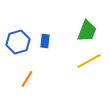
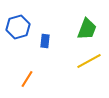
green trapezoid: moved 2 px up
blue hexagon: moved 15 px up
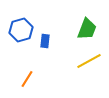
blue hexagon: moved 3 px right, 3 px down
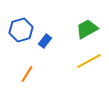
green trapezoid: rotated 140 degrees counterclockwise
blue rectangle: rotated 32 degrees clockwise
orange line: moved 5 px up
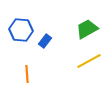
blue hexagon: rotated 20 degrees clockwise
orange line: rotated 36 degrees counterclockwise
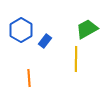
blue hexagon: rotated 25 degrees clockwise
yellow line: moved 13 px left, 2 px up; rotated 60 degrees counterclockwise
orange line: moved 2 px right, 4 px down
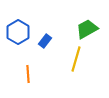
blue hexagon: moved 3 px left, 2 px down
yellow line: rotated 15 degrees clockwise
orange line: moved 1 px left, 4 px up
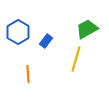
blue rectangle: moved 1 px right
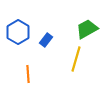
blue rectangle: moved 1 px up
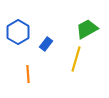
blue rectangle: moved 4 px down
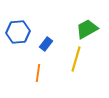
blue hexagon: rotated 25 degrees clockwise
orange line: moved 10 px right, 1 px up; rotated 12 degrees clockwise
